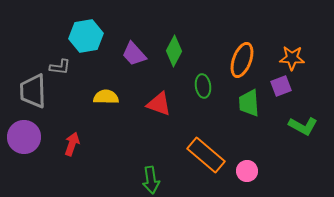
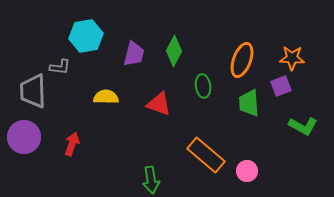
purple trapezoid: rotated 124 degrees counterclockwise
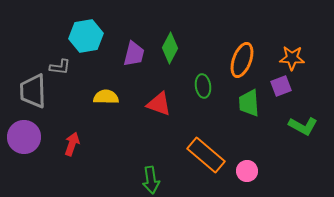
green diamond: moved 4 px left, 3 px up
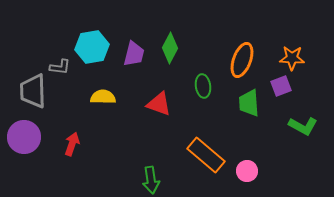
cyan hexagon: moved 6 px right, 11 px down
yellow semicircle: moved 3 px left
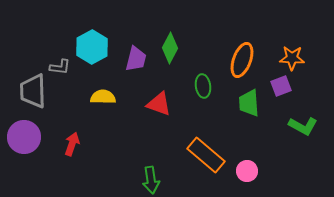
cyan hexagon: rotated 20 degrees counterclockwise
purple trapezoid: moved 2 px right, 5 px down
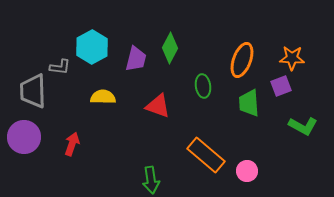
red triangle: moved 1 px left, 2 px down
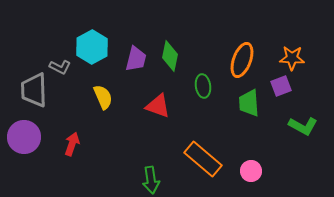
green diamond: moved 8 px down; rotated 16 degrees counterclockwise
gray L-shape: rotated 20 degrees clockwise
gray trapezoid: moved 1 px right, 1 px up
yellow semicircle: rotated 65 degrees clockwise
orange rectangle: moved 3 px left, 4 px down
pink circle: moved 4 px right
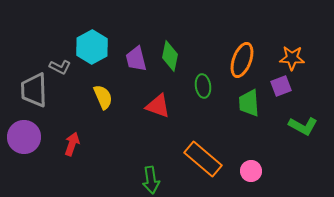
purple trapezoid: rotated 152 degrees clockwise
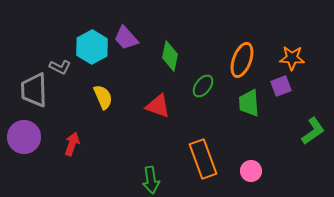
purple trapezoid: moved 10 px left, 21 px up; rotated 28 degrees counterclockwise
green ellipse: rotated 45 degrees clockwise
green L-shape: moved 10 px right, 5 px down; rotated 64 degrees counterclockwise
orange rectangle: rotated 30 degrees clockwise
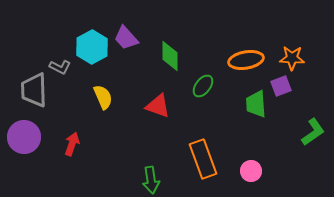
green diamond: rotated 12 degrees counterclockwise
orange ellipse: moved 4 px right; rotated 60 degrees clockwise
green trapezoid: moved 7 px right, 1 px down
green L-shape: moved 1 px down
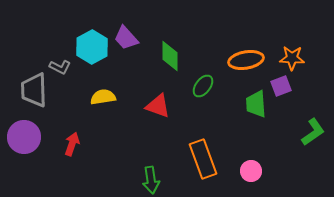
yellow semicircle: rotated 75 degrees counterclockwise
